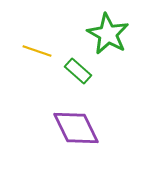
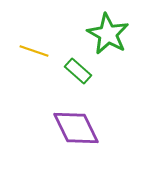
yellow line: moved 3 px left
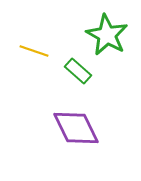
green star: moved 1 px left, 1 px down
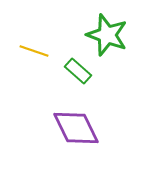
green star: rotated 9 degrees counterclockwise
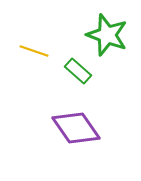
purple diamond: rotated 9 degrees counterclockwise
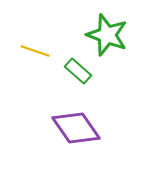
yellow line: moved 1 px right
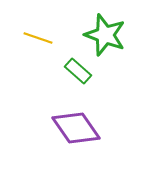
green star: moved 2 px left
yellow line: moved 3 px right, 13 px up
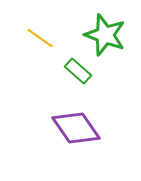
yellow line: moved 2 px right; rotated 16 degrees clockwise
